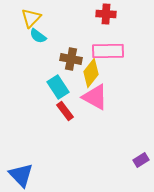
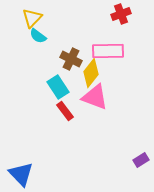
red cross: moved 15 px right; rotated 24 degrees counterclockwise
yellow triangle: moved 1 px right
brown cross: rotated 15 degrees clockwise
pink triangle: rotated 8 degrees counterclockwise
blue triangle: moved 1 px up
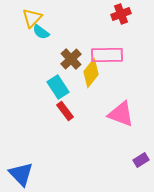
cyan semicircle: moved 3 px right, 4 px up
pink rectangle: moved 1 px left, 4 px down
brown cross: rotated 20 degrees clockwise
pink triangle: moved 26 px right, 17 px down
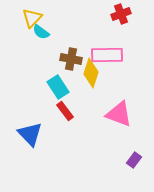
brown cross: rotated 35 degrees counterclockwise
yellow diamond: rotated 20 degrees counterclockwise
pink triangle: moved 2 px left
purple rectangle: moved 7 px left; rotated 21 degrees counterclockwise
blue triangle: moved 9 px right, 40 px up
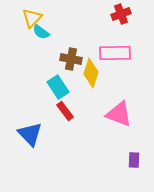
pink rectangle: moved 8 px right, 2 px up
purple rectangle: rotated 35 degrees counterclockwise
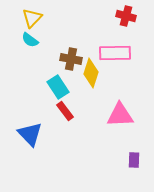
red cross: moved 5 px right, 2 px down; rotated 36 degrees clockwise
cyan semicircle: moved 11 px left, 8 px down
pink triangle: moved 1 px right, 1 px down; rotated 24 degrees counterclockwise
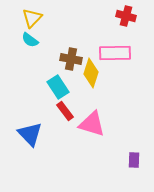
pink triangle: moved 28 px left, 9 px down; rotated 20 degrees clockwise
